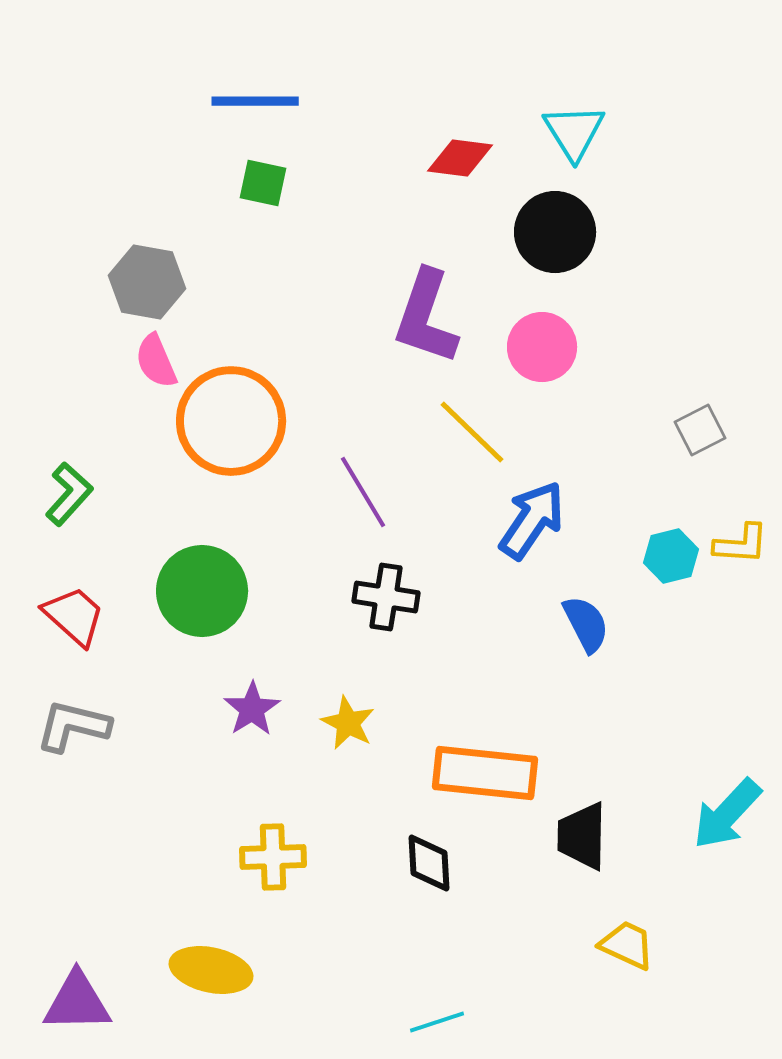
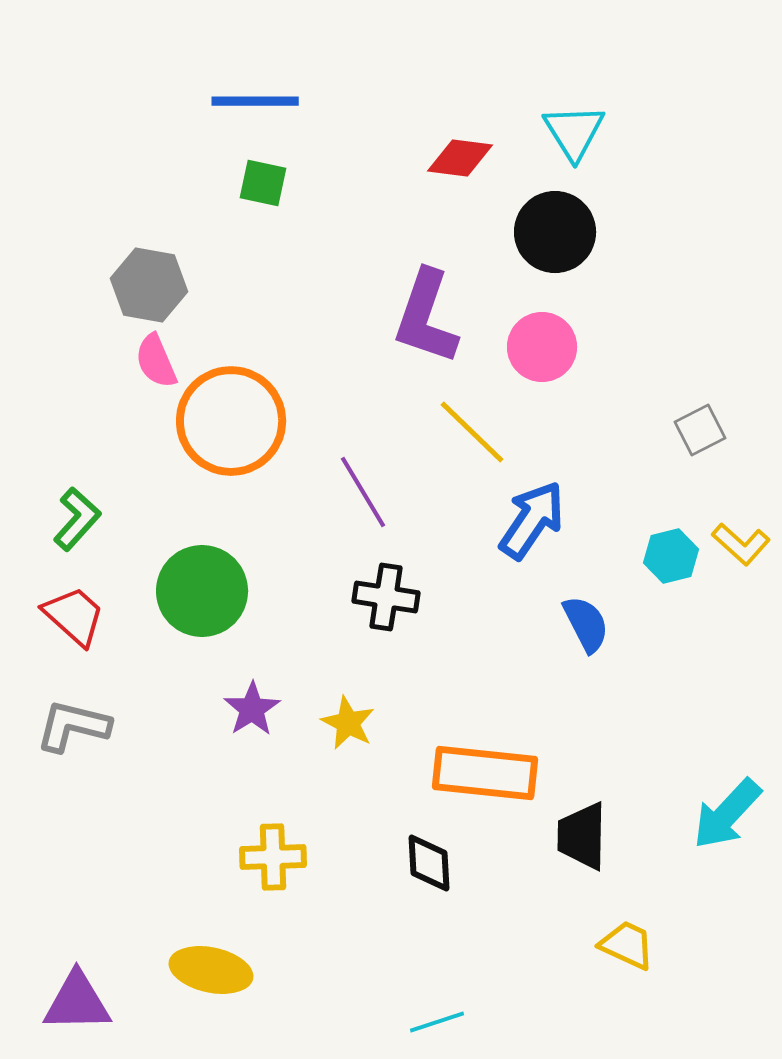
gray hexagon: moved 2 px right, 3 px down
green L-shape: moved 8 px right, 25 px down
yellow L-shape: rotated 38 degrees clockwise
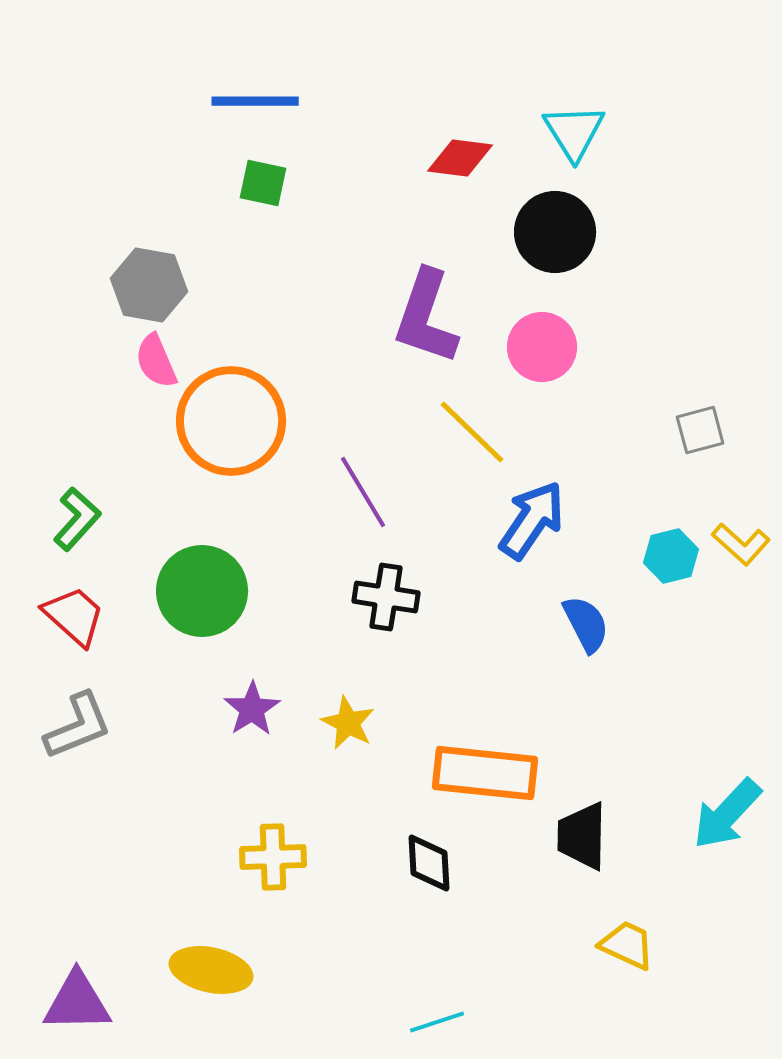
gray square: rotated 12 degrees clockwise
gray L-shape: moved 5 px right; rotated 144 degrees clockwise
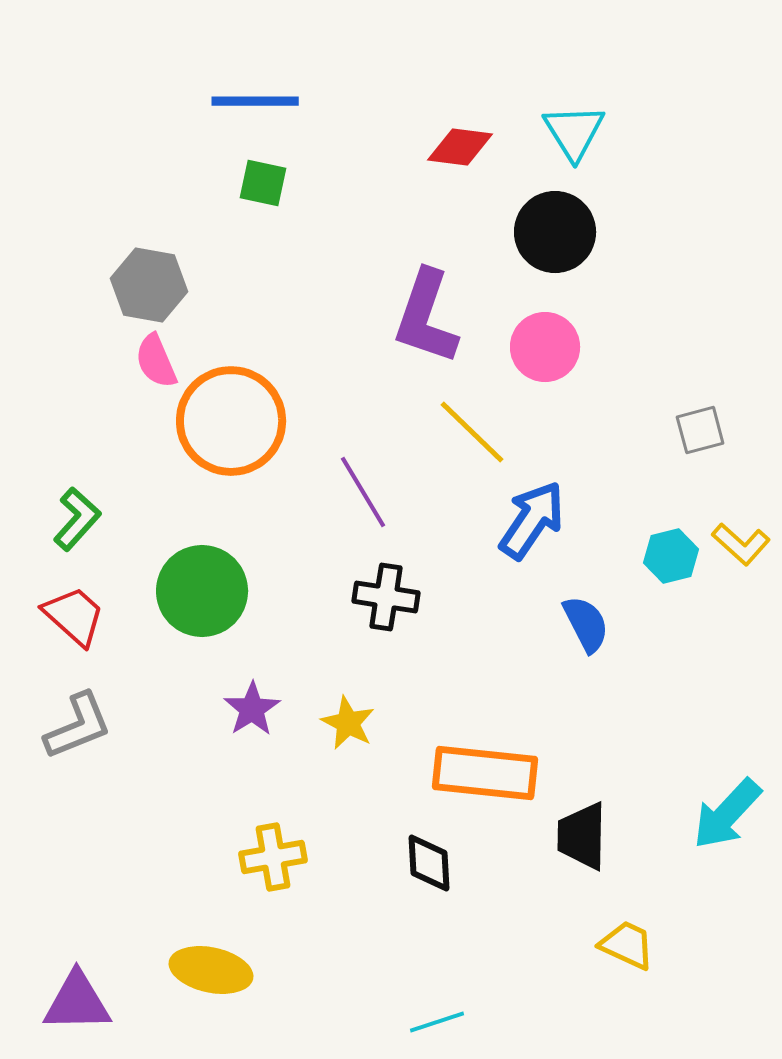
red diamond: moved 11 px up
pink circle: moved 3 px right
yellow cross: rotated 8 degrees counterclockwise
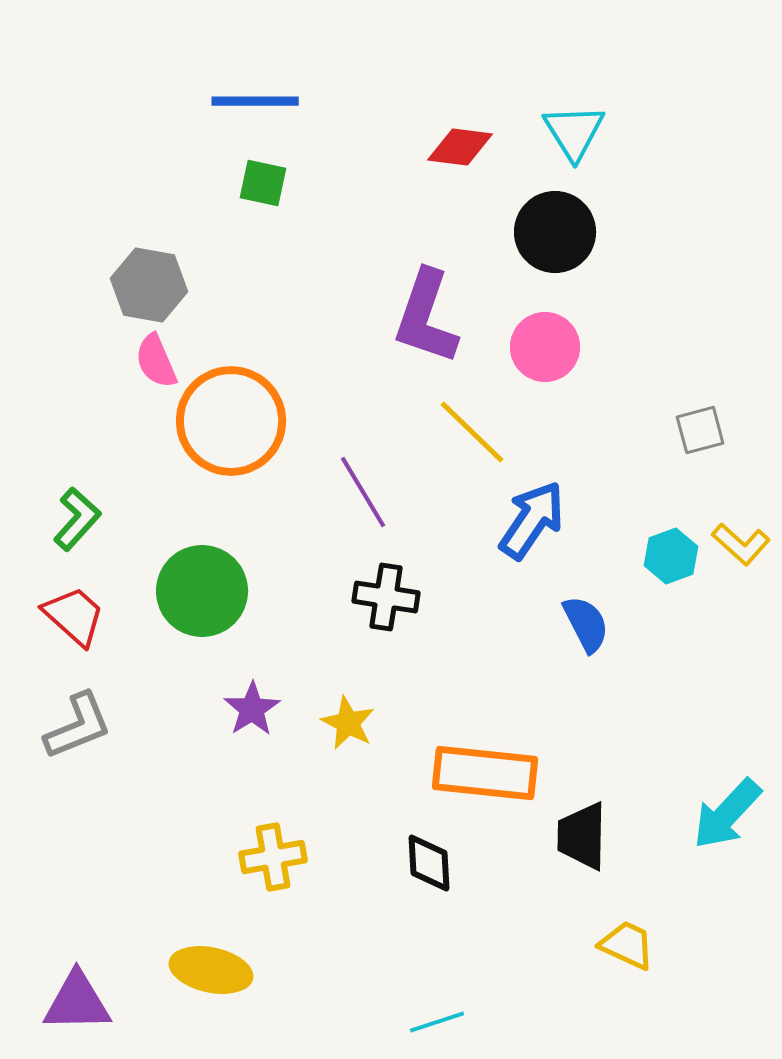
cyan hexagon: rotated 6 degrees counterclockwise
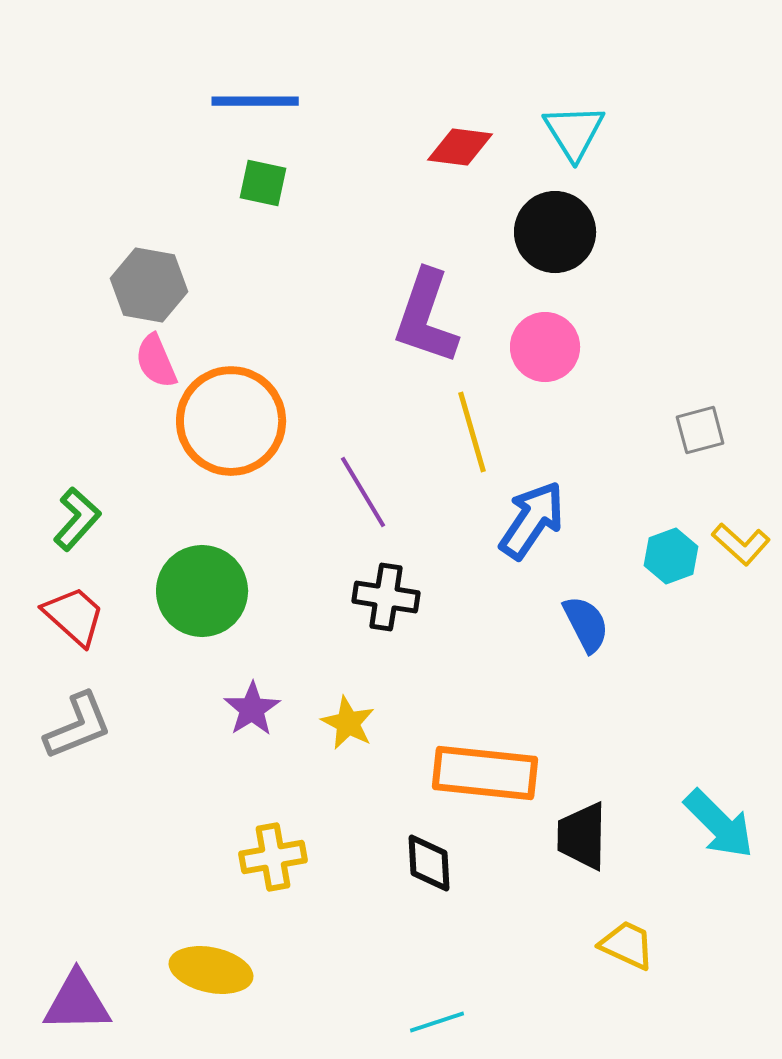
yellow line: rotated 30 degrees clockwise
cyan arrow: moved 8 px left, 10 px down; rotated 88 degrees counterclockwise
